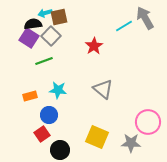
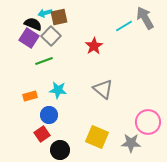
black semicircle: rotated 30 degrees clockwise
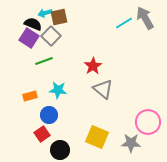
cyan line: moved 3 px up
red star: moved 1 px left, 20 px down
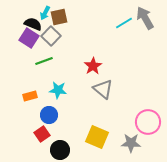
cyan arrow: rotated 48 degrees counterclockwise
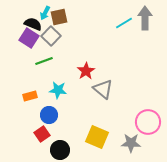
gray arrow: rotated 30 degrees clockwise
red star: moved 7 px left, 5 px down
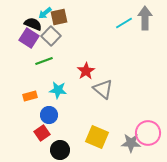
cyan arrow: rotated 24 degrees clockwise
pink circle: moved 11 px down
red square: moved 1 px up
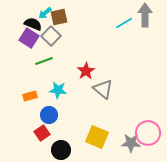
gray arrow: moved 3 px up
black circle: moved 1 px right
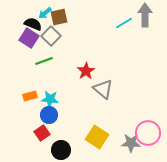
cyan star: moved 8 px left, 9 px down
yellow square: rotated 10 degrees clockwise
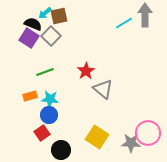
brown square: moved 1 px up
green line: moved 1 px right, 11 px down
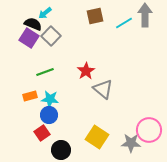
brown square: moved 36 px right
pink circle: moved 1 px right, 3 px up
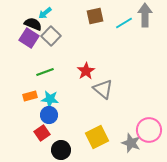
yellow square: rotated 30 degrees clockwise
gray star: rotated 18 degrees clockwise
